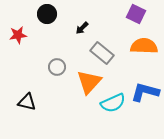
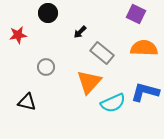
black circle: moved 1 px right, 1 px up
black arrow: moved 2 px left, 4 px down
orange semicircle: moved 2 px down
gray circle: moved 11 px left
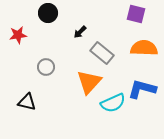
purple square: rotated 12 degrees counterclockwise
blue L-shape: moved 3 px left, 3 px up
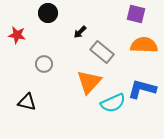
red star: moved 1 px left; rotated 18 degrees clockwise
orange semicircle: moved 3 px up
gray rectangle: moved 1 px up
gray circle: moved 2 px left, 3 px up
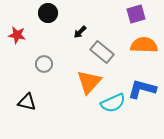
purple square: rotated 30 degrees counterclockwise
